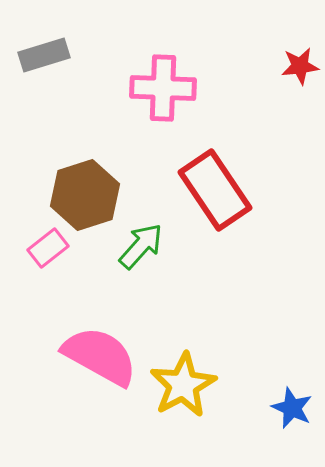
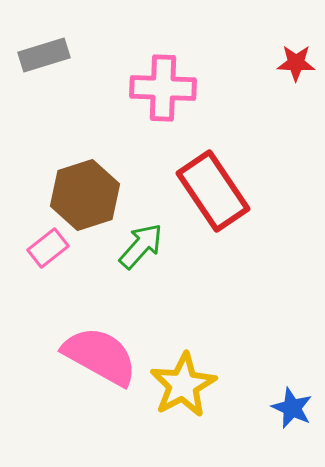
red star: moved 4 px left, 3 px up; rotated 9 degrees clockwise
red rectangle: moved 2 px left, 1 px down
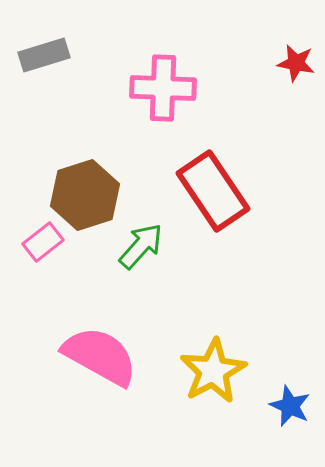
red star: rotated 9 degrees clockwise
pink rectangle: moved 5 px left, 6 px up
yellow star: moved 30 px right, 14 px up
blue star: moved 2 px left, 2 px up
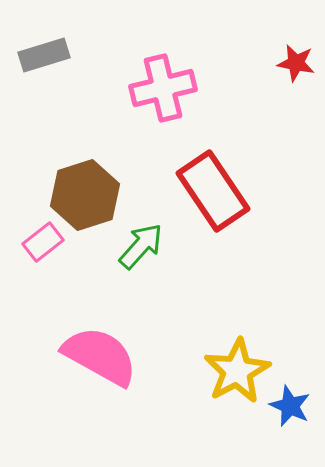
pink cross: rotated 16 degrees counterclockwise
yellow star: moved 24 px right
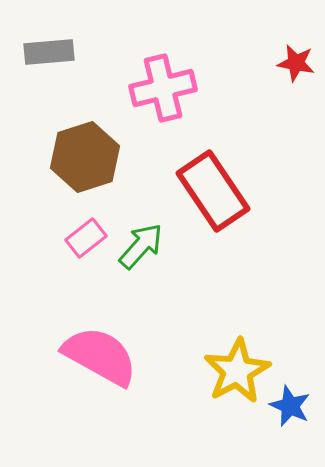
gray rectangle: moved 5 px right, 3 px up; rotated 12 degrees clockwise
brown hexagon: moved 38 px up
pink rectangle: moved 43 px right, 4 px up
